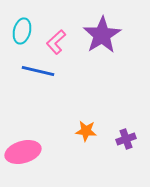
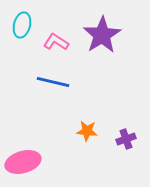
cyan ellipse: moved 6 px up
pink L-shape: rotated 75 degrees clockwise
blue line: moved 15 px right, 11 px down
orange star: moved 1 px right
pink ellipse: moved 10 px down
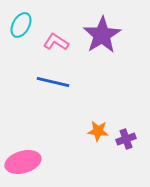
cyan ellipse: moved 1 px left; rotated 15 degrees clockwise
orange star: moved 11 px right
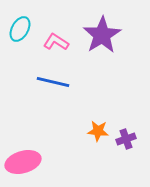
cyan ellipse: moved 1 px left, 4 px down
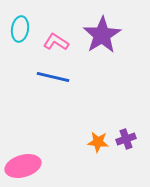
cyan ellipse: rotated 20 degrees counterclockwise
blue line: moved 5 px up
orange star: moved 11 px down
pink ellipse: moved 4 px down
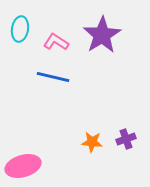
orange star: moved 6 px left
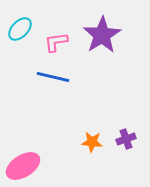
cyan ellipse: rotated 35 degrees clockwise
pink L-shape: rotated 40 degrees counterclockwise
pink ellipse: rotated 16 degrees counterclockwise
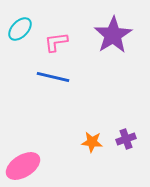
purple star: moved 11 px right
